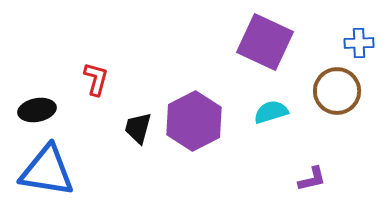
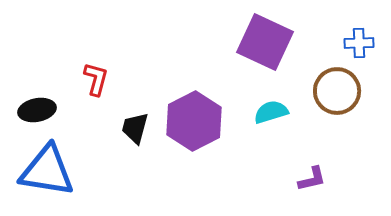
black trapezoid: moved 3 px left
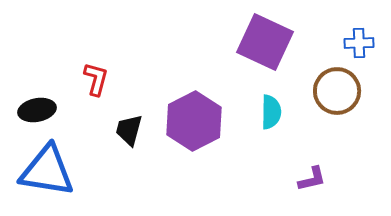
cyan semicircle: rotated 108 degrees clockwise
black trapezoid: moved 6 px left, 2 px down
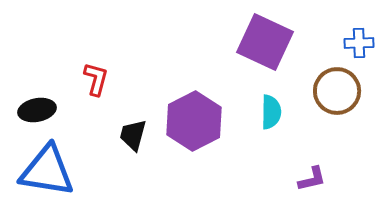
black trapezoid: moved 4 px right, 5 px down
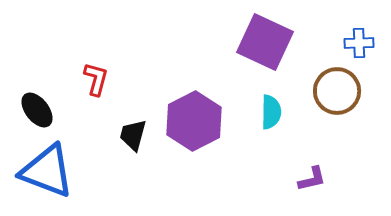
black ellipse: rotated 63 degrees clockwise
blue triangle: rotated 12 degrees clockwise
